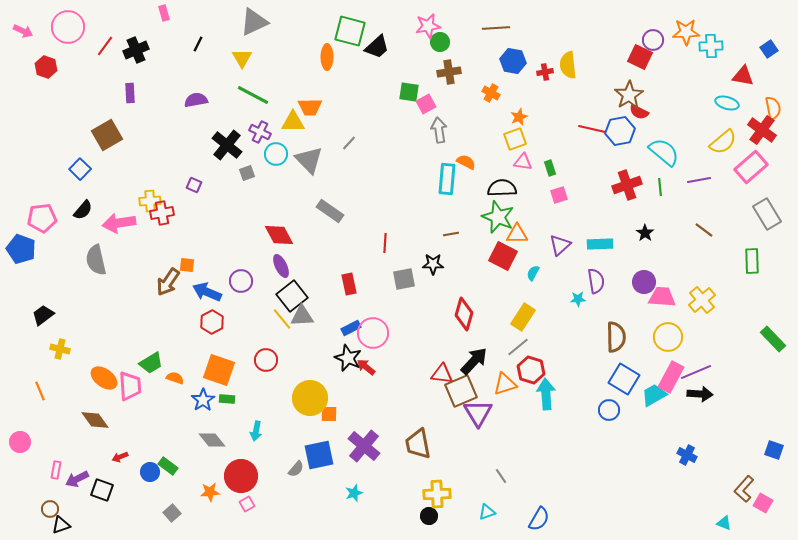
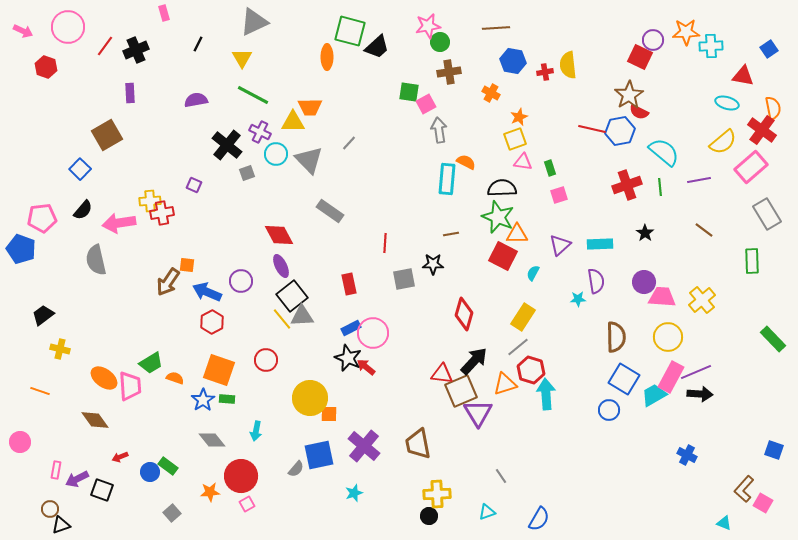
orange line at (40, 391): rotated 48 degrees counterclockwise
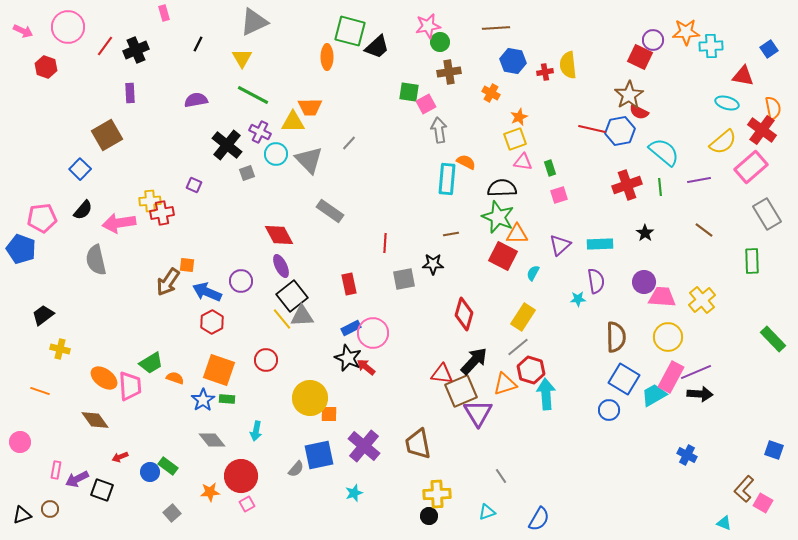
black triangle at (61, 525): moved 39 px left, 10 px up
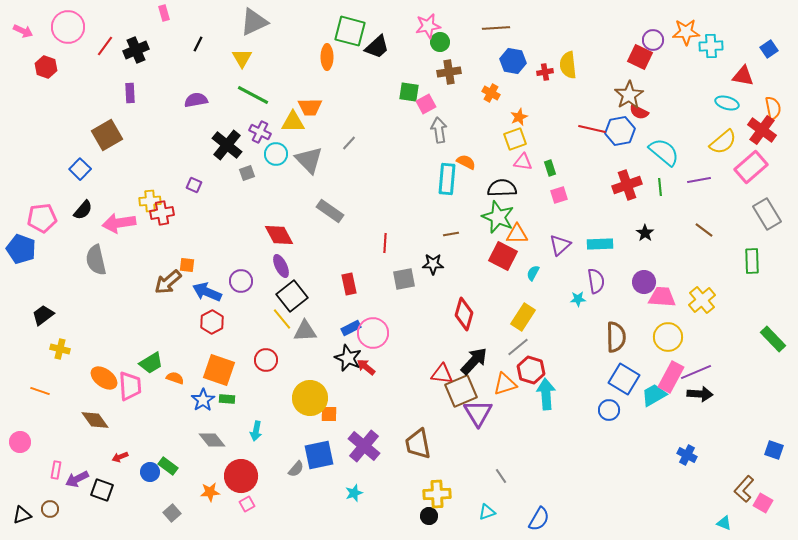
brown arrow at (168, 282): rotated 16 degrees clockwise
gray triangle at (302, 316): moved 3 px right, 15 px down
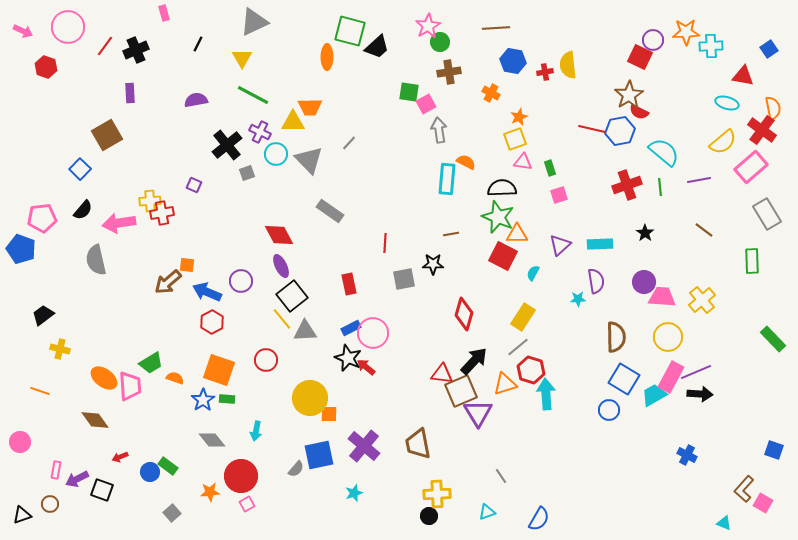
pink star at (428, 26): rotated 20 degrees counterclockwise
black cross at (227, 145): rotated 12 degrees clockwise
brown circle at (50, 509): moved 5 px up
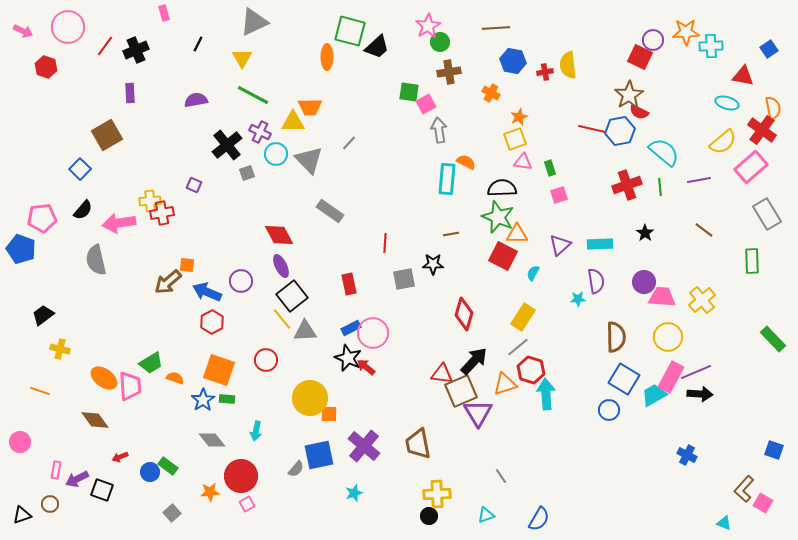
cyan triangle at (487, 512): moved 1 px left, 3 px down
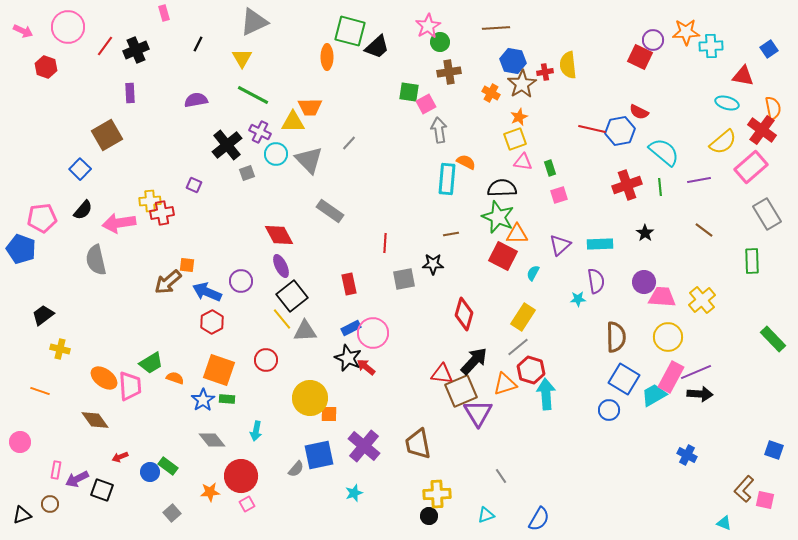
brown star at (629, 95): moved 107 px left, 11 px up
pink square at (763, 503): moved 2 px right, 3 px up; rotated 18 degrees counterclockwise
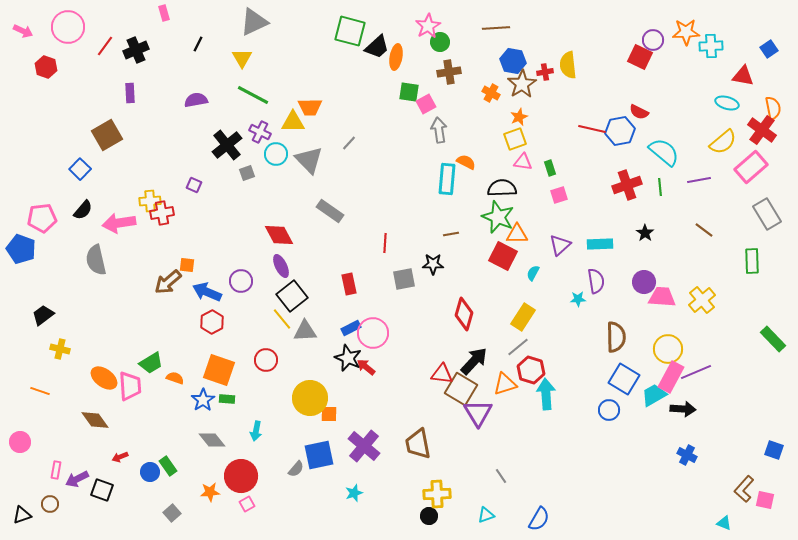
orange ellipse at (327, 57): moved 69 px right; rotated 10 degrees clockwise
yellow circle at (668, 337): moved 12 px down
brown square at (461, 391): moved 2 px up; rotated 36 degrees counterclockwise
black arrow at (700, 394): moved 17 px left, 15 px down
green rectangle at (168, 466): rotated 18 degrees clockwise
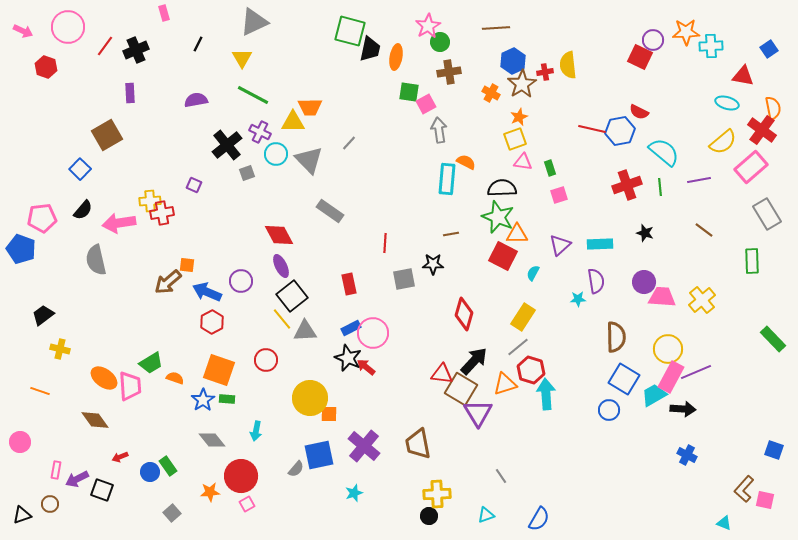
black trapezoid at (377, 47): moved 7 px left, 2 px down; rotated 36 degrees counterclockwise
blue hexagon at (513, 61): rotated 25 degrees clockwise
black star at (645, 233): rotated 18 degrees counterclockwise
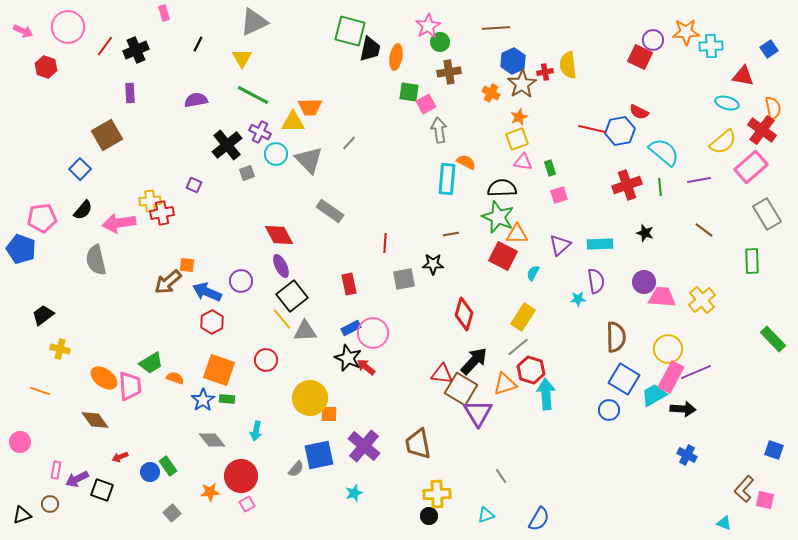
yellow square at (515, 139): moved 2 px right
